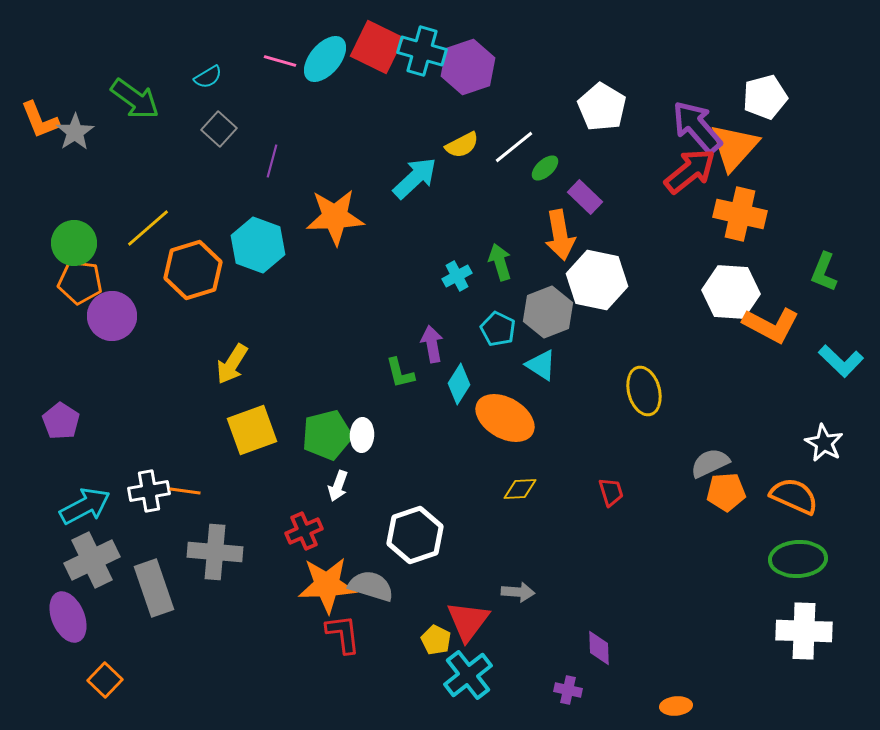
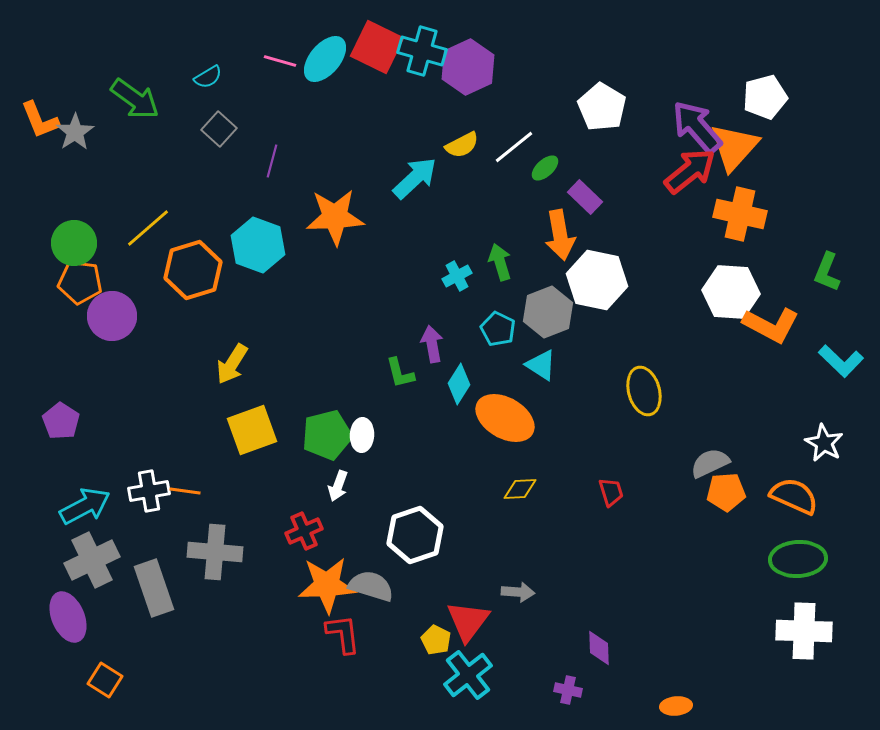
purple hexagon at (468, 67): rotated 6 degrees counterclockwise
green L-shape at (824, 272): moved 3 px right
orange square at (105, 680): rotated 12 degrees counterclockwise
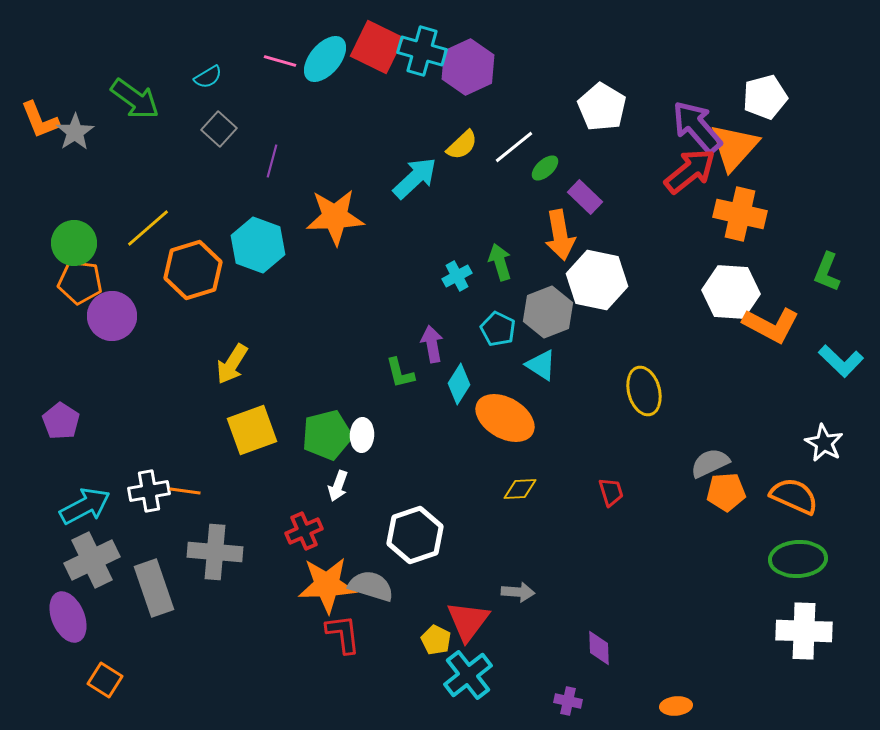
yellow semicircle at (462, 145): rotated 16 degrees counterclockwise
purple cross at (568, 690): moved 11 px down
